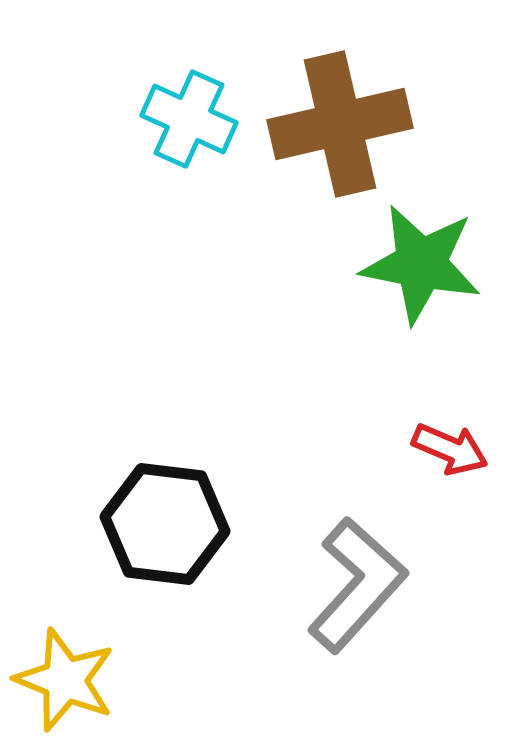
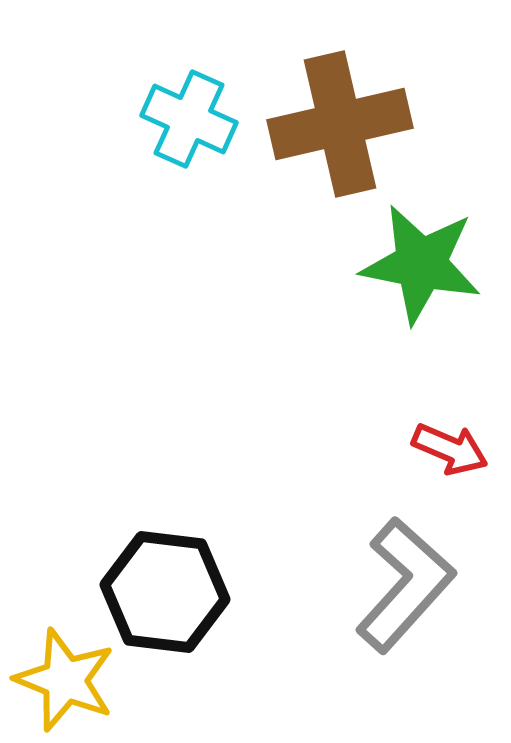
black hexagon: moved 68 px down
gray L-shape: moved 48 px right
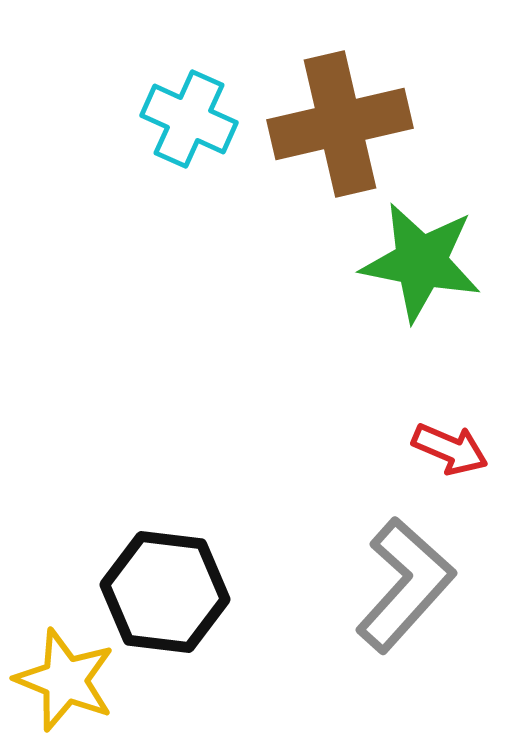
green star: moved 2 px up
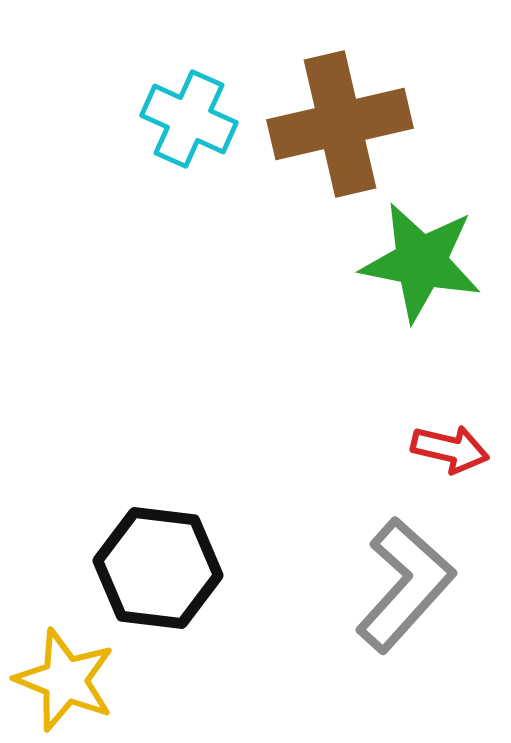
red arrow: rotated 10 degrees counterclockwise
black hexagon: moved 7 px left, 24 px up
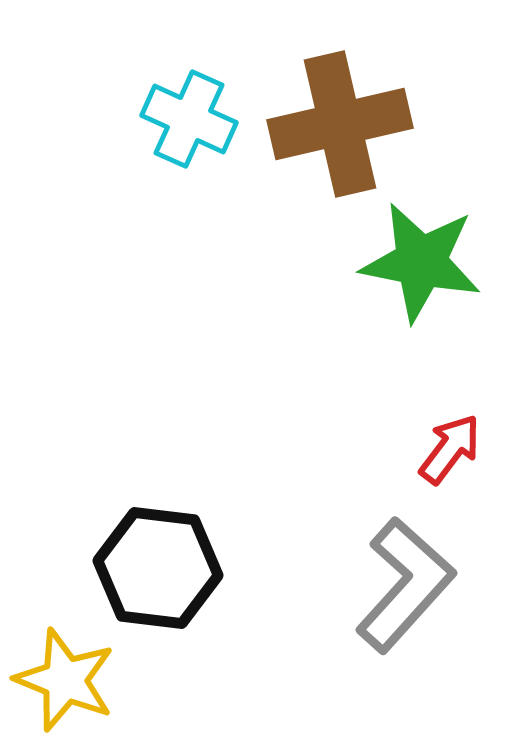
red arrow: rotated 66 degrees counterclockwise
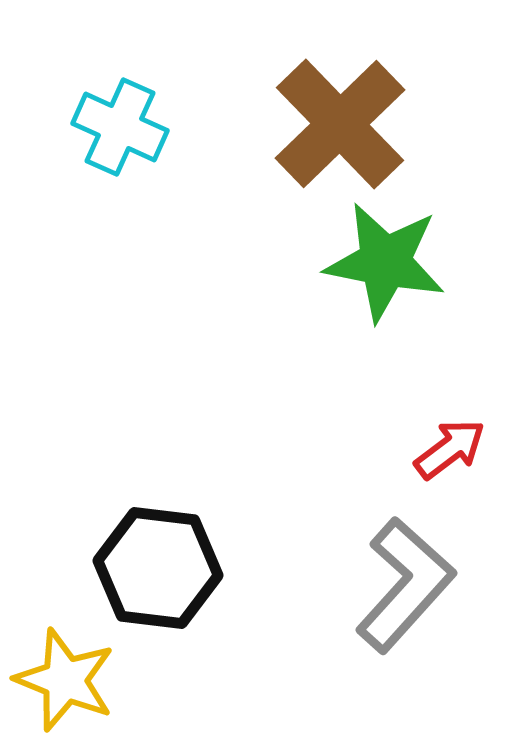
cyan cross: moved 69 px left, 8 px down
brown cross: rotated 31 degrees counterclockwise
green star: moved 36 px left
red arrow: rotated 16 degrees clockwise
